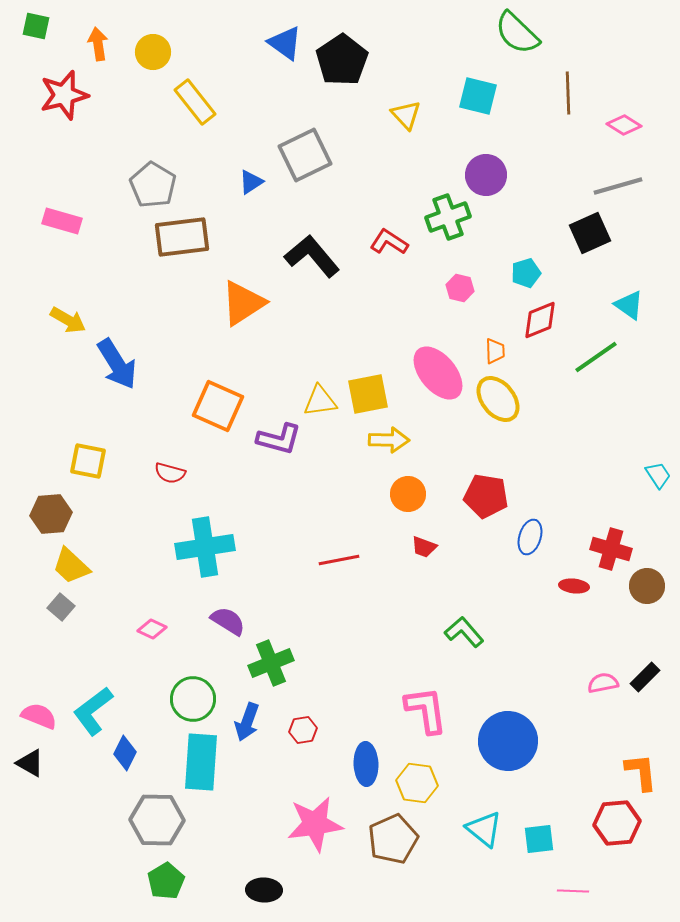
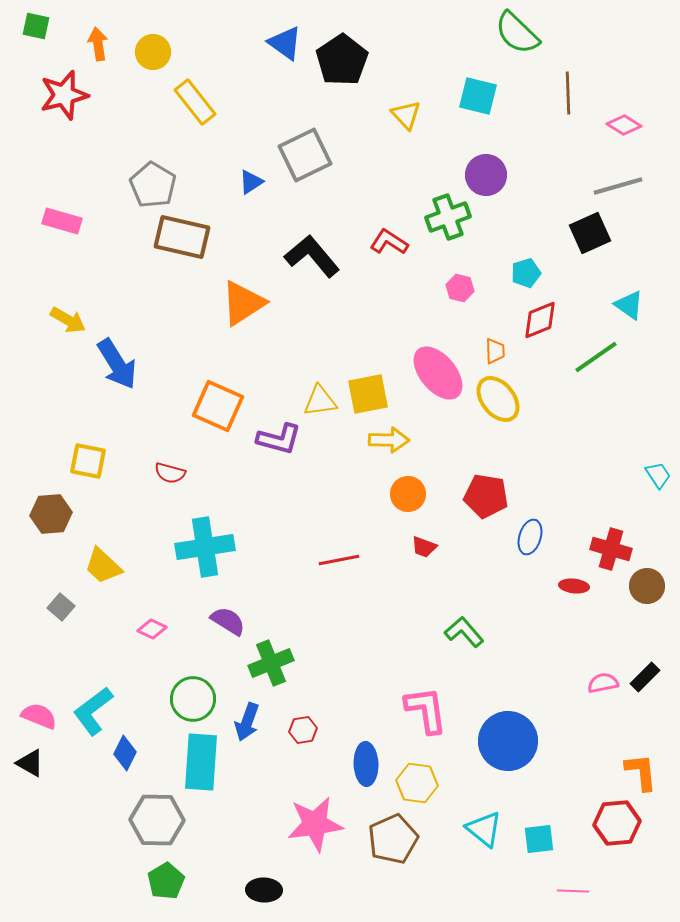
brown rectangle at (182, 237): rotated 20 degrees clockwise
yellow trapezoid at (71, 566): moved 32 px right
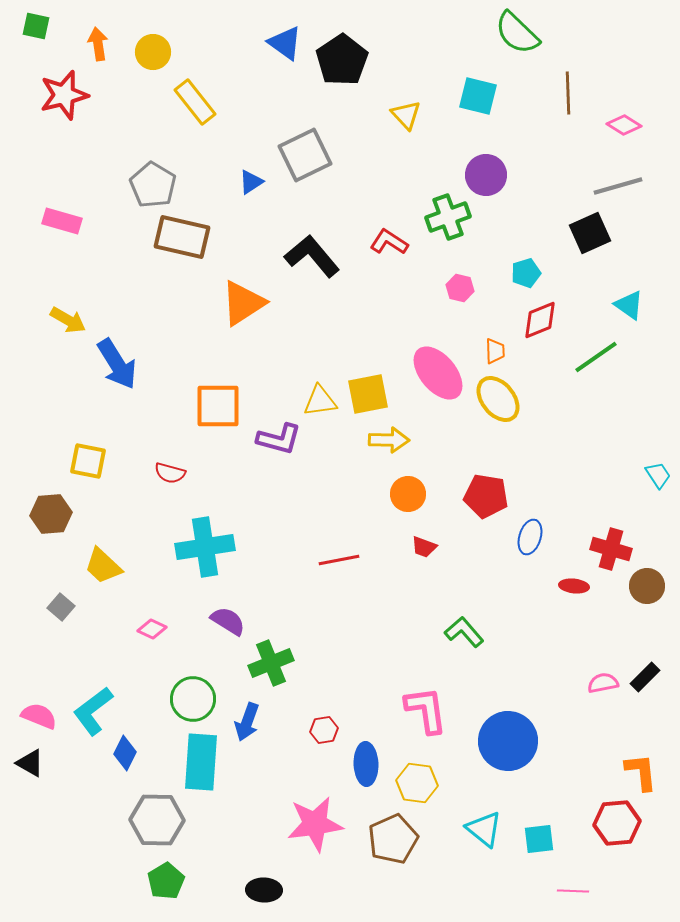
orange square at (218, 406): rotated 24 degrees counterclockwise
red hexagon at (303, 730): moved 21 px right
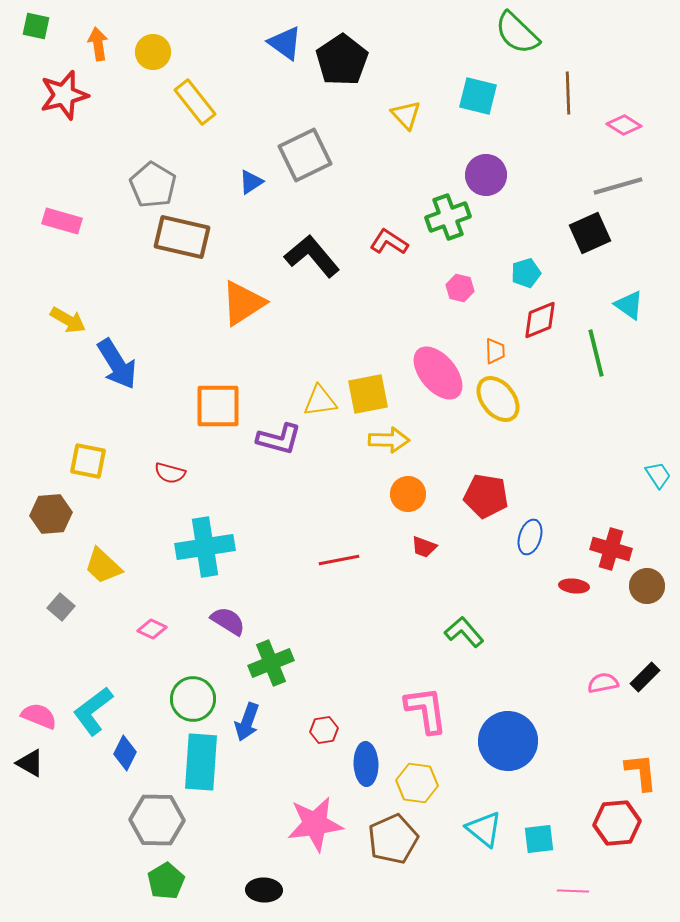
green line at (596, 357): moved 4 px up; rotated 69 degrees counterclockwise
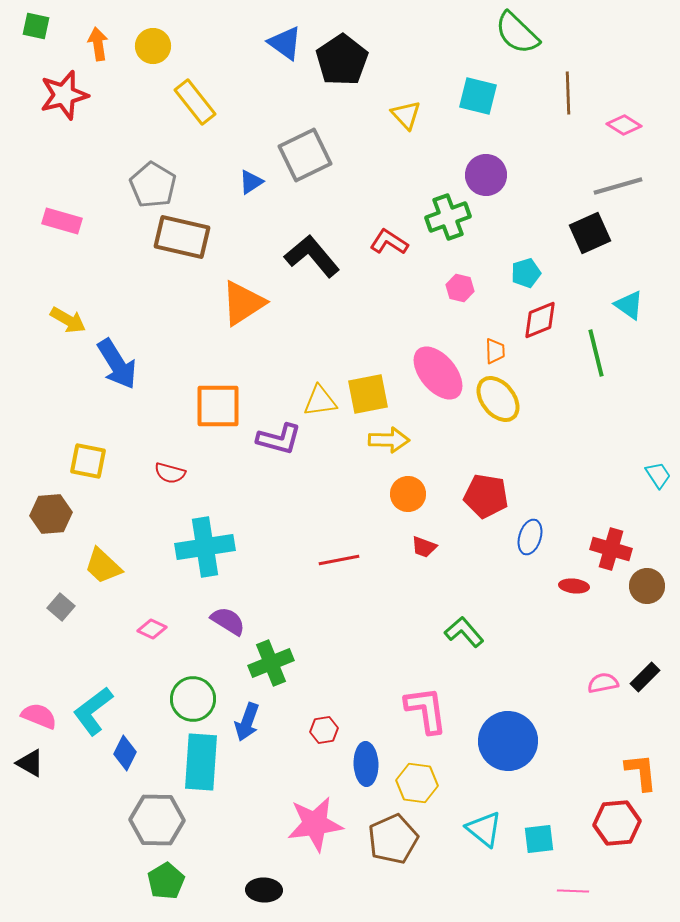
yellow circle at (153, 52): moved 6 px up
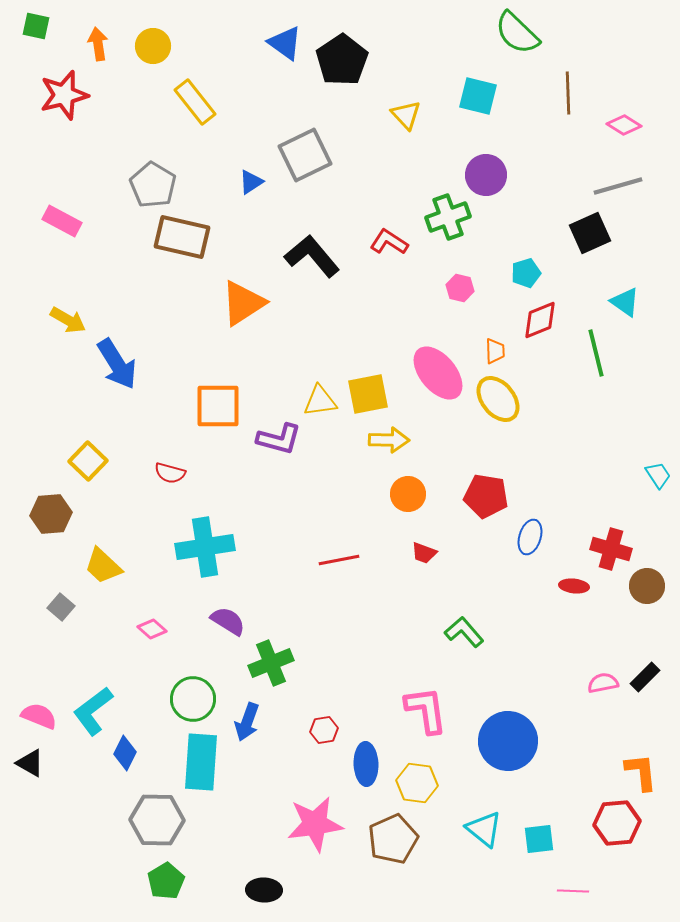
pink rectangle at (62, 221): rotated 12 degrees clockwise
cyan triangle at (629, 305): moved 4 px left, 3 px up
yellow square at (88, 461): rotated 33 degrees clockwise
red trapezoid at (424, 547): moved 6 px down
pink diamond at (152, 629): rotated 16 degrees clockwise
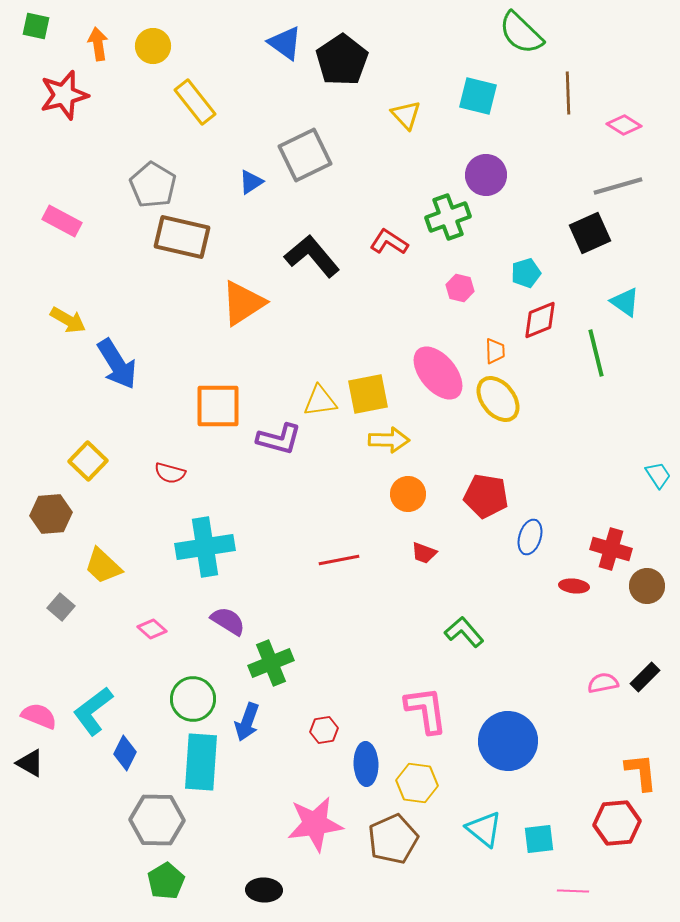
green semicircle at (517, 33): moved 4 px right
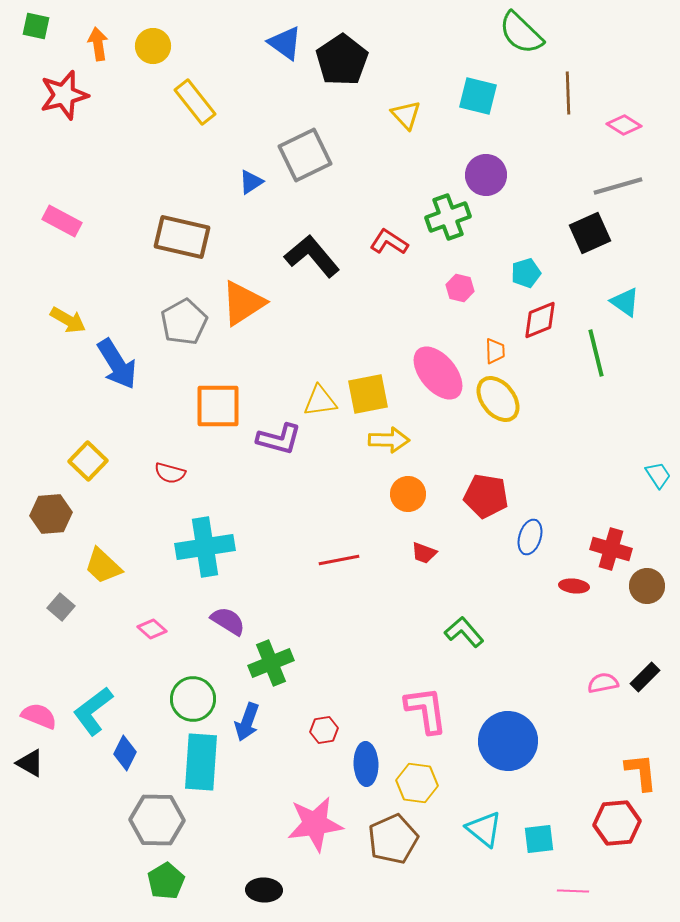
gray pentagon at (153, 185): moved 31 px right, 137 px down; rotated 12 degrees clockwise
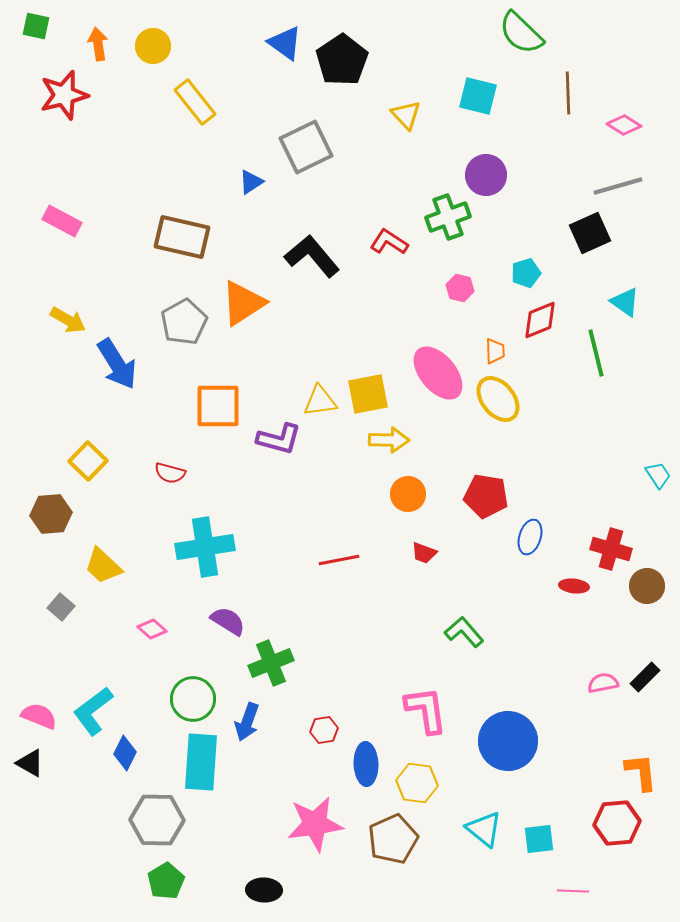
gray square at (305, 155): moved 1 px right, 8 px up
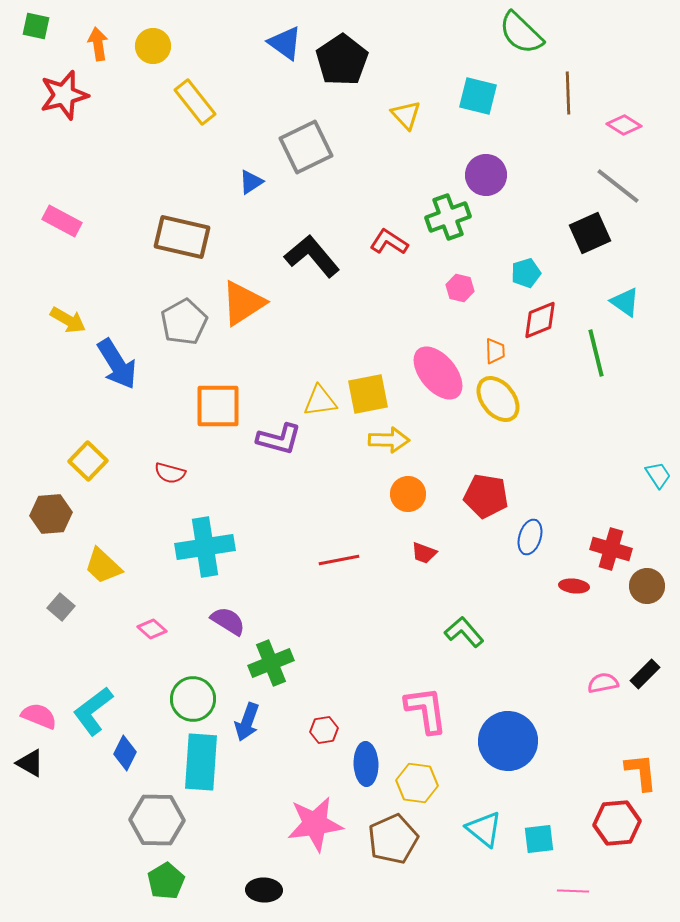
gray line at (618, 186): rotated 54 degrees clockwise
black rectangle at (645, 677): moved 3 px up
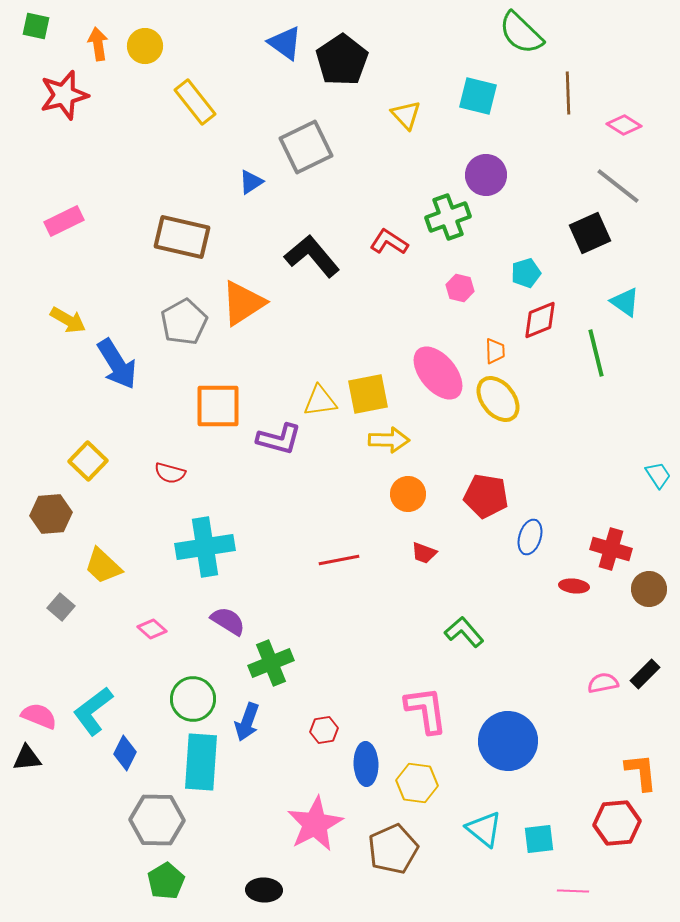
yellow circle at (153, 46): moved 8 px left
pink rectangle at (62, 221): moved 2 px right; rotated 54 degrees counterclockwise
brown circle at (647, 586): moved 2 px right, 3 px down
black triangle at (30, 763): moved 3 px left, 5 px up; rotated 36 degrees counterclockwise
pink star at (315, 824): rotated 20 degrees counterclockwise
brown pentagon at (393, 839): moved 10 px down
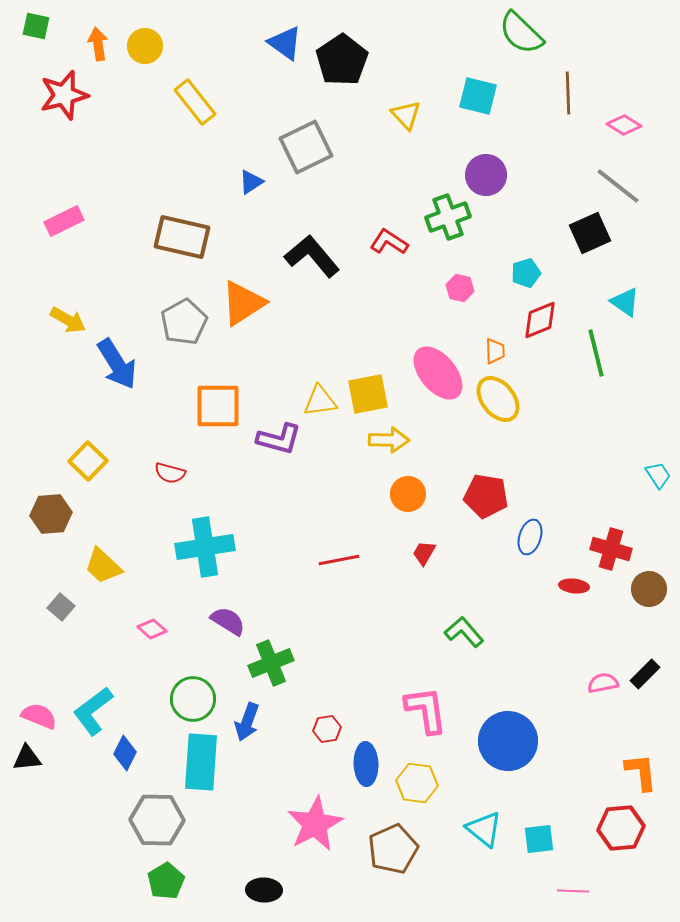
red trapezoid at (424, 553): rotated 100 degrees clockwise
red hexagon at (324, 730): moved 3 px right, 1 px up
red hexagon at (617, 823): moved 4 px right, 5 px down
